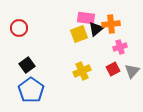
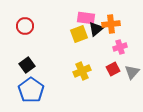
red circle: moved 6 px right, 2 px up
gray triangle: moved 1 px down
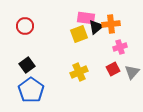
black triangle: moved 2 px up
yellow cross: moved 3 px left, 1 px down
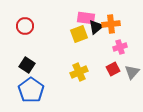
black square: rotated 21 degrees counterclockwise
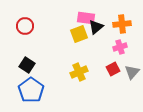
orange cross: moved 11 px right
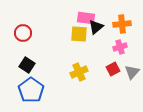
red circle: moved 2 px left, 7 px down
yellow square: rotated 24 degrees clockwise
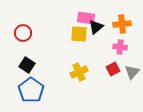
pink cross: rotated 24 degrees clockwise
